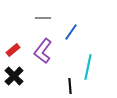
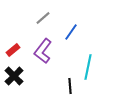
gray line: rotated 42 degrees counterclockwise
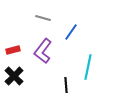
gray line: rotated 56 degrees clockwise
red rectangle: rotated 24 degrees clockwise
black line: moved 4 px left, 1 px up
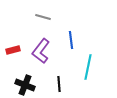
gray line: moved 1 px up
blue line: moved 8 px down; rotated 42 degrees counterclockwise
purple L-shape: moved 2 px left
black cross: moved 11 px right, 9 px down; rotated 24 degrees counterclockwise
black line: moved 7 px left, 1 px up
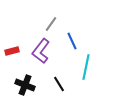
gray line: moved 8 px right, 7 px down; rotated 70 degrees counterclockwise
blue line: moved 1 px right, 1 px down; rotated 18 degrees counterclockwise
red rectangle: moved 1 px left, 1 px down
cyan line: moved 2 px left
black line: rotated 28 degrees counterclockwise
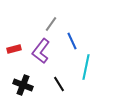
red rectangle: moved 2 px right, 2 px up
black cross: moved 2 px left
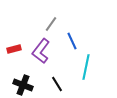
black line: moved 2 px left
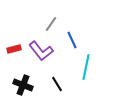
blue line: moved 1 px up
purple L-shape: rotated 75 degrees counterclockwise
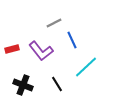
gray line: moved 3 px right, 1 px up; rotated 28 degrees clockwise
red rectangle: moved 2 px left
cyan line: rotated 35 degrees clockwise
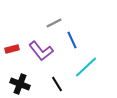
black cross: moved 3 px left, 1 px up
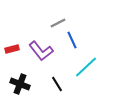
gray line: moved 4 px right
